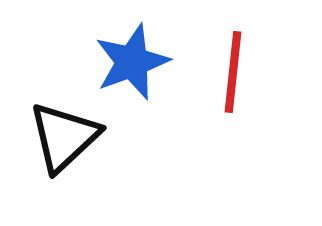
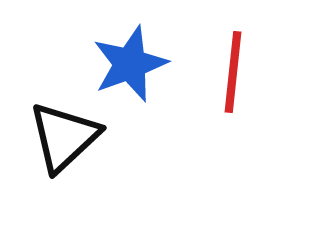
blue star: moved 2 px left, 2 px down
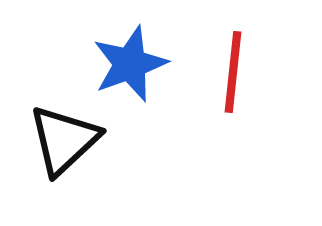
black triangle: moved 3 px down
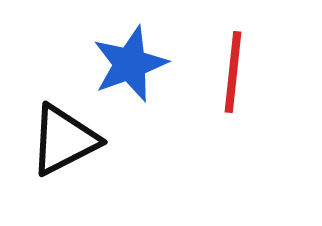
black triangle: rotated 16 degrees clockwise
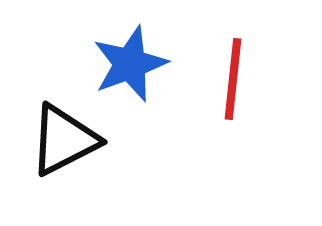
red line: moved 7 px down
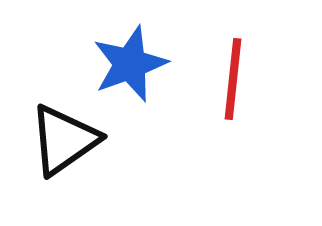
black triangle: rotated 8 degrees counterclockwise
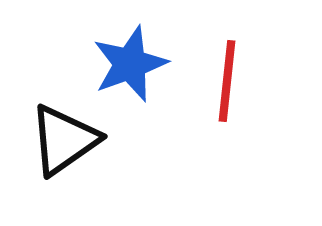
red line: moved 6 px left, 2 px down
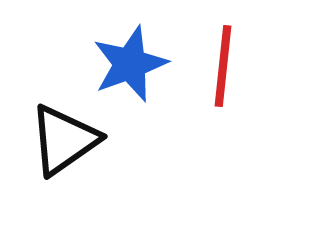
red line: moved 4 px left, 15 px up
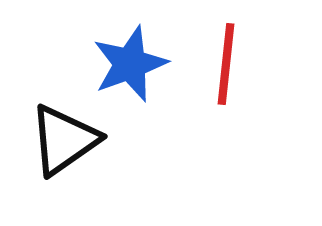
red line: moved 3 px right, 2 px up
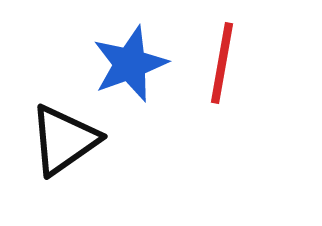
red line: moved 4 px left, 1 px up; rotated 4 degrees clockwise
